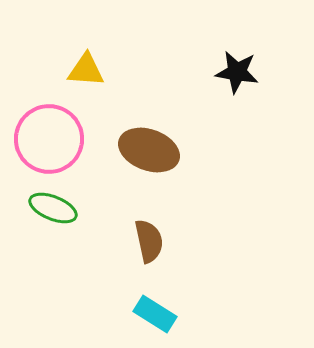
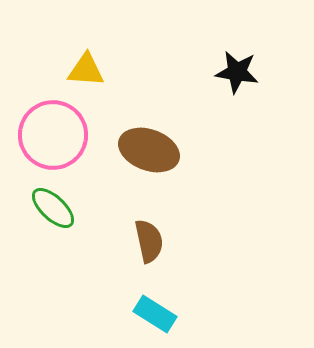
pink circle: moved 4 px right, 4 px up
green ellipse: rotated 21 degrees clockwise
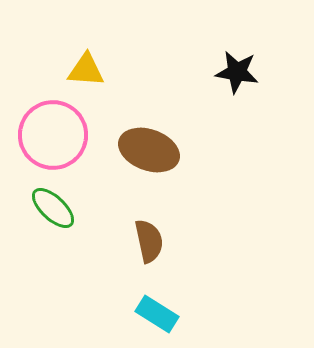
cyan rectangle: moved 2 px right
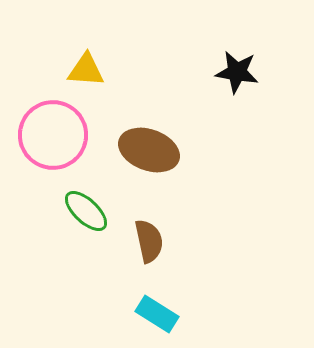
green ellipse: moved 33 px right, 3 px down
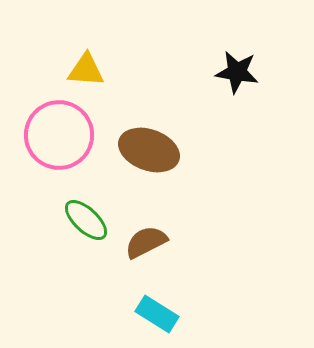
pink circle: moved 6 px right
green ellipse: moved 9 px down
brown semicircle: moved 3 px left, 1 px down; rotated 105 degrees counterclockwise
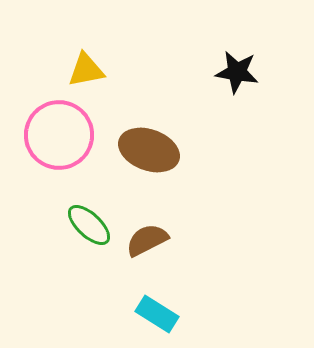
yellow triangle: rotated 15 degrees counterclockwise
green ellipse: moved 3 px right, 5 px down
brown semicircle: moved 1 px right, 2 px up
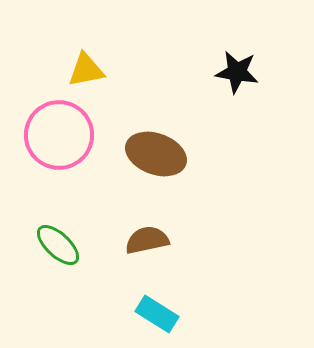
brown ellipse: moved 7 px right, 4 px down
green ellipse: moved 31 px left, 20 px down
brown semicircle: rotated 15 degrees clockwise
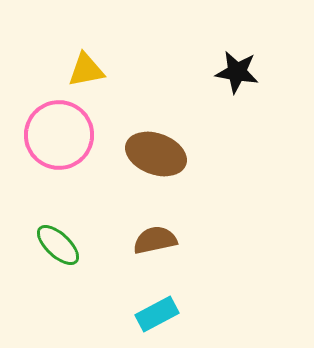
brown semicircle: moved 8 px right
cyan rectangle: rotated 60 degrees counterclockwise
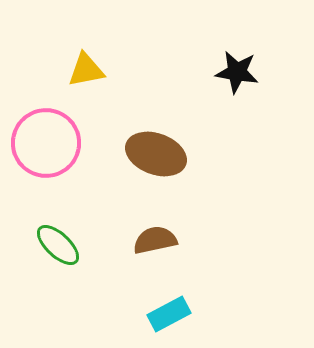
pink circle: moved 13 px left, 8 px down
cyan rectangle: moved 12 px right
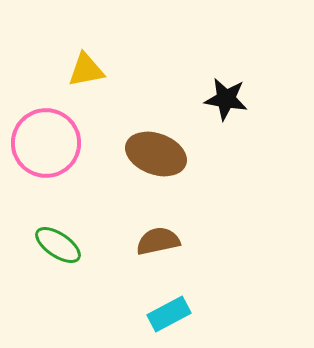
black star: moved 11 px left, 27 px down
brown semicircle: moved 3 px right, 1 px down
green ellipse: rotated 9 degrees counterclockwise
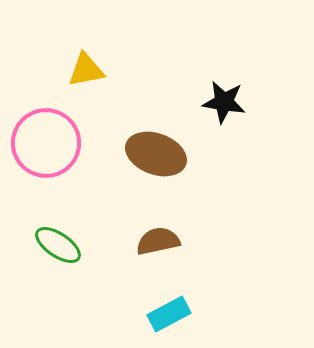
black star: moved 2 px left, 3 px down
